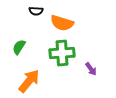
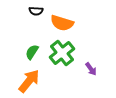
green semicircle: moved 13 px right, 5 px down
green cross: rotated 35 degrees counterclockwise
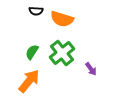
orange semicircle: moved 4 px up
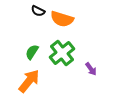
black semicircle: moved 2 px right; rotated 24 degrees clockwise
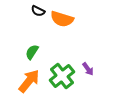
green cross: moved 23 px down
purple arrow: moved 3 px left
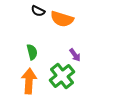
green semicircle: rotated 133 degrees clockwise
purple arrow: moved 13 px left, 14 px up
orange arrow: rotated 35 degrees counterclockwise
